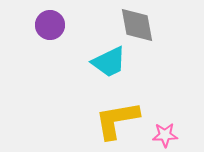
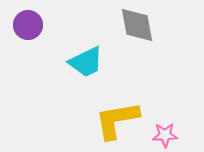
purple circle: moved 22 px left
cyan trapezoid: moved 23 px left
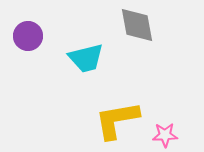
purple circle: moved 11 px down
cyan trapezoid: moved 4 px up; rotated 12 degrees clockwise
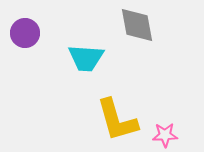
purple circle: moved 3 px left, 3 px up
cyan trapezoid: rotated 18 degrees clockwise
yellow L-shape: rotated 96 degrees counterclockwise
